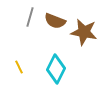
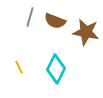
brown star: moved 2 px right
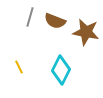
cyan diamond: moved 5 px right, 1 px down
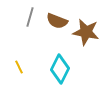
brown semicircle: moved 2 px right
cyan diamond: moved 1 px left, 1 px up
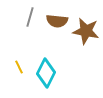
brown semicircle: rotated 15 degrees counterclockwise
brown star: moved 1 px up
cyan diamond: moved 14 px left, 4 px down
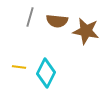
yellow line: rotated 56 degrees counterclockwise
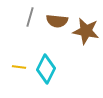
cyan diamond: moved 4 px up
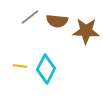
gray line: rotated 36 degrees clockwise
brown star: rotated 8 degrees counterclockwise
yellow line: moved 1 px right, 1 px up
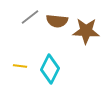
cyan diamond: moved 4 px right
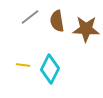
brown semicircle: rotated 75 degrees clockwise
brown star: moved 2 px up
yellow line: moved 3 px right, 1 px up
